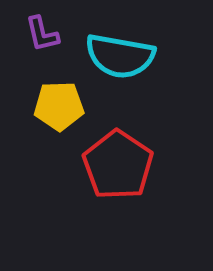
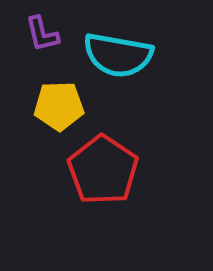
cyan semicircle: moved 2 px left, 1 px up
red pentagon: moved 15 px left, 5 px down
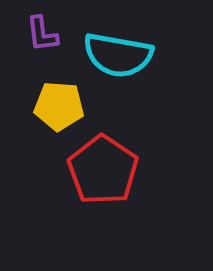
purple L-shape: rotated 6 degrees clockwise
yellow pentagon: rotated 6 degrees clockwise
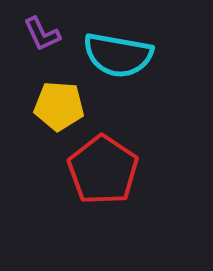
purple L-shape: rotated 18 degrees counterclockwise
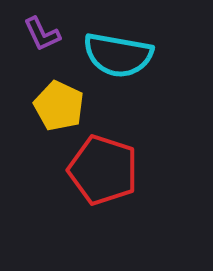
yellow pentagon: rotated 21 degrees clockwise
red pentagon: rotated 16 degrees counterclockwise
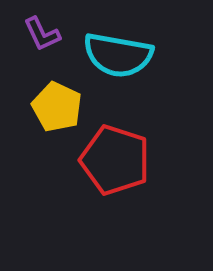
yellow pentagon: moved 2 px left, 1 px down
red pentagon: moved 12 px right, 10 px up
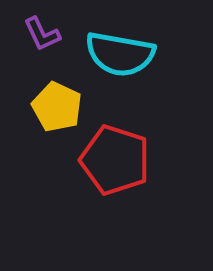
cyan semicircle: moved 2 px right, 1 px up
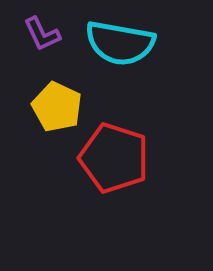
cyan semicircle: moved 11 px up
red pentagon: moved 1 px left, 2 px up
